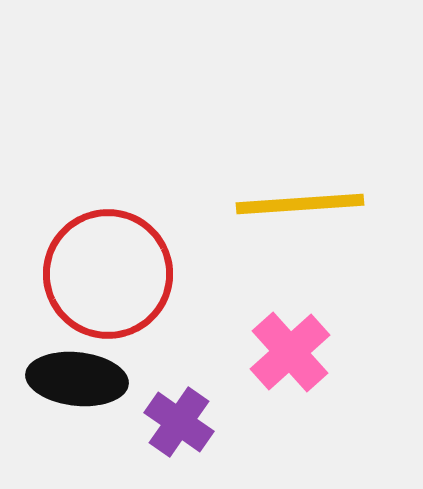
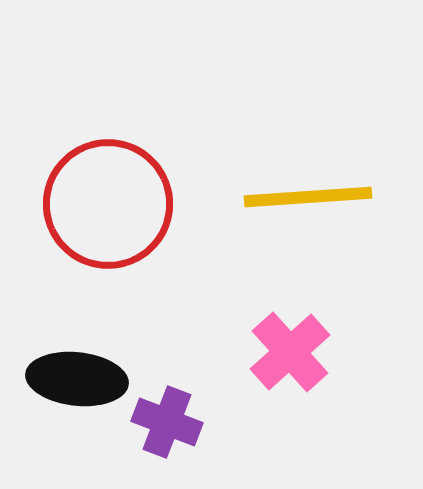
yellow line: moved 8 px right, 7 px up
red circle: moved 70 px up
purple cross: moved 12 px left; rotated 14 degrees counterclockwise
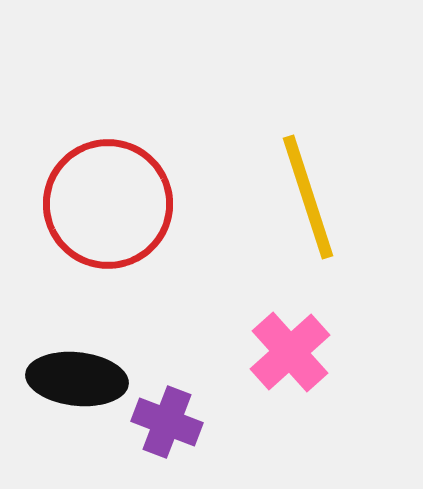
yellow line: rotated 76 degrees clockwise
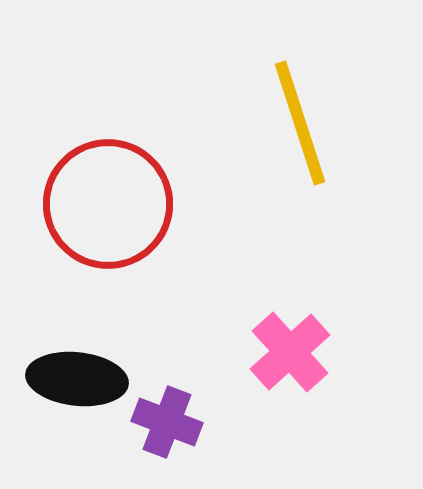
yellow line: moved 8 px left, 74 px up
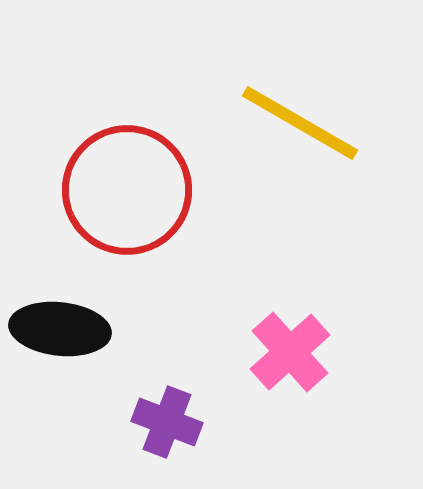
yellow line: rotated 42 degrees counterclockwise
red circle: moved 19 px right, 14 px up
black ellipse: moved 17 px left, 50 px up
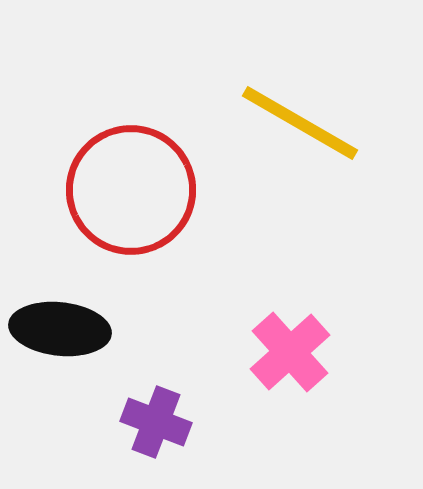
red circle: moved 4 px right
purple cross: moved 11 px left
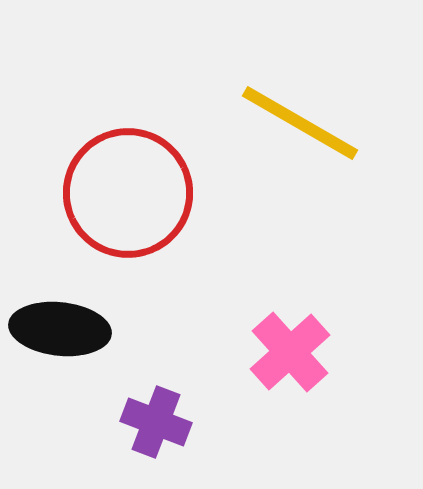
red circle: moved 3 px left, 3 px down
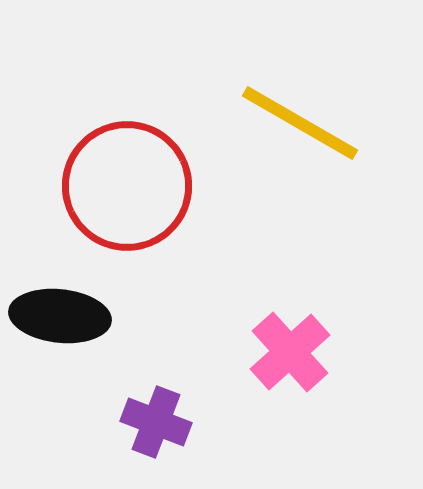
red circle: moved 1 px left, 7 px up
black ellipse: moved 13 px up
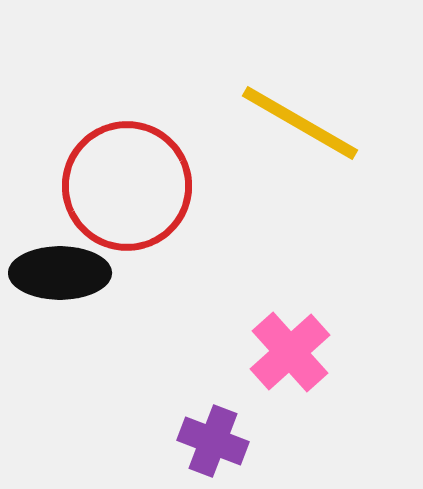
black ellipse: moved 43 px up; rotated 6 degrees counterclockwise
purple cross: moved 57 px right, 19 px down
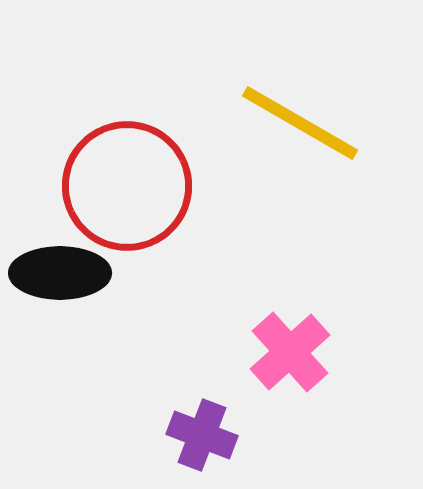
purple cross: moved 11 px left, 6 px up
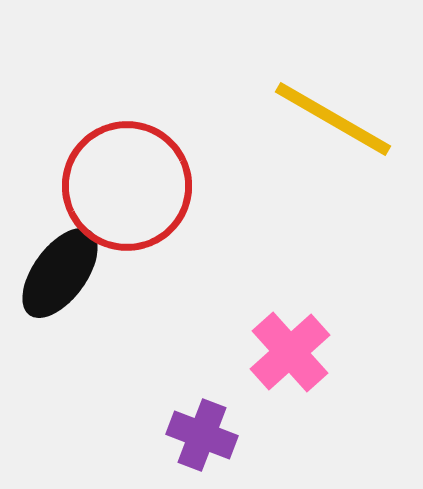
yellow line: moved 33 px right, 4 px up
black ellipse: rotated 54 degrees counterclockwise
